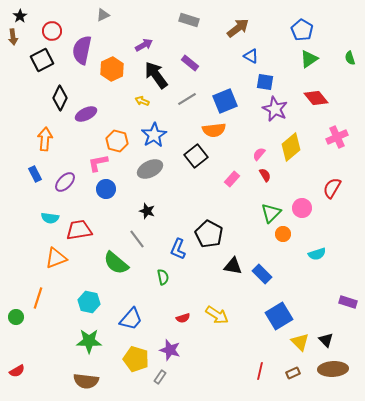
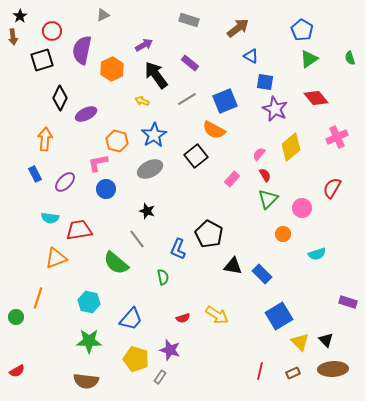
black square at (42, 60): rotated 10 degrees clockwise
orange semicircle at (214, 130): rotated 35 degrees clockwise
green triangle at (271, 213): moved 3 px left, 14 px up
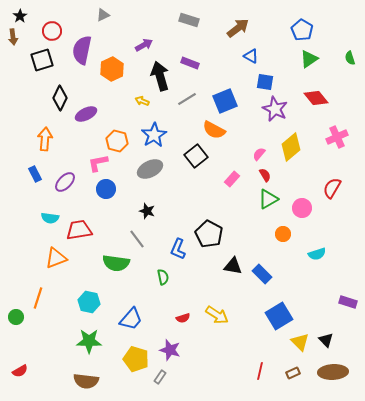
purple rectangle at (190, 63): rotated 18 degrees counterclockwise
black arrow at (156, 75): moved 4 px right, 1 px down; rotated 20 degrees clockwise
green triangle at (268, 199): rotated 15 degrees clockwise
green semicircle at (116, 263): rotated 32 degrees counterclockwise
brown ellipse at (333, 369): moved 3 px down
red semicircle at (17, 371): moved 3 px right
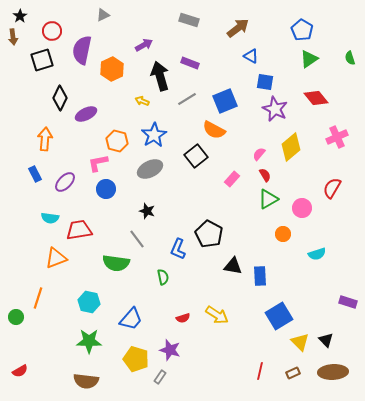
blue rectangle at (262, 274): moved 2 px left, 2 px down; rotated 42 degrees clockwise
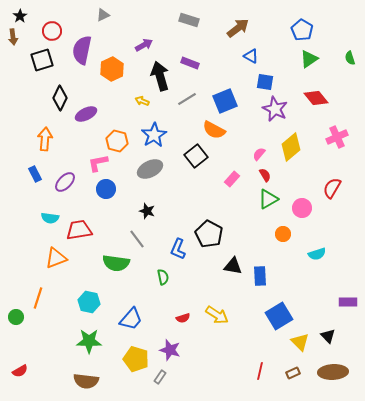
purple rectangle at (348, 302): rotated 18 degrees counterclockwise
black triangle at (326, 340): moved 2 px right, 4 px up
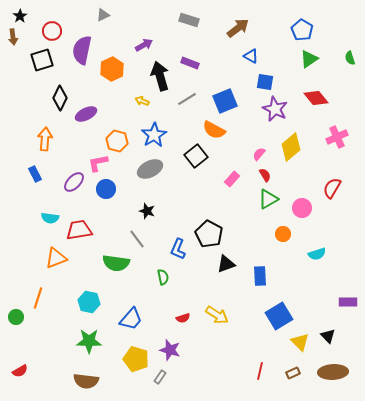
purple ellipse at (65, 182): moved 9 px right
black triangle at (233, 266): moved 7 px left, 2 px up; rotated 30 degrees counterclockwise
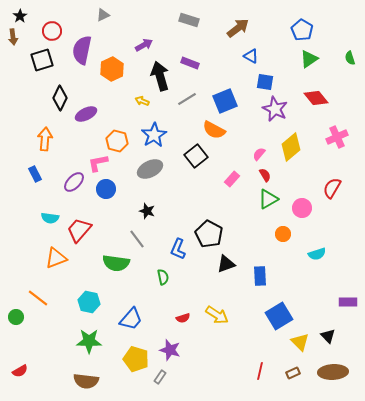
red trapezoid at (79, 230): rotated 40 degrees counterclockwise
orange line at (38, 298): rotated 70 degrees counterclockwise
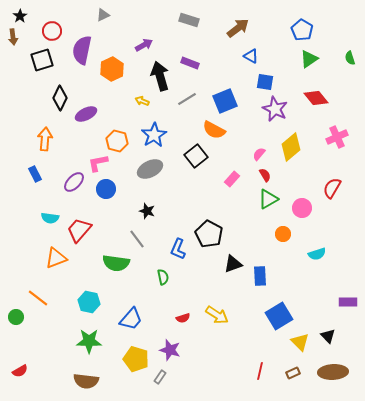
black triangle at (226, 264): moved 7 px right
